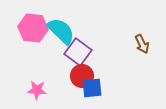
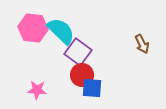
red circle: moved 1 px up
blue square: rotated 10 degrees clockwise
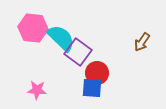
cyan semicircle: moved 7 px down
brown arrow: moved 2 px up; rotated 60 degrees clockwise
red circle: moved 15 px right, 2 px up
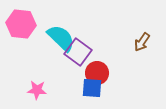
pink hexagon: moved 12 px left, 4 px up
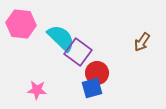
blue square: rotated 20 degrees counterclockwise
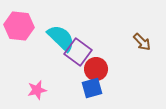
pink hexagon: moved 2 px left, 2 px down
brown arrow: rotated 78 degrees counterclockwise
red circle: moved 1 px left, 4 px up
pink star: rotated 18 degrees counterclockwise
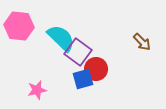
blue square: moved 9 px left, 9 px up
